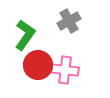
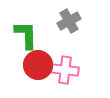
green L-shape: moved 1 px right; rotated 36 degrees counterclockwise
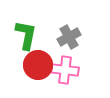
gray cross: moved 16 px down
green L-shape: rotated 12 degrees clockwise
